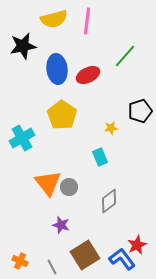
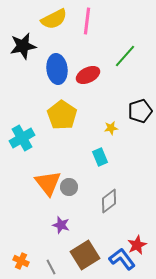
yellow semicircle: rotated 12 degrees counterclockwise
orange cross: moved 1 px right
gray line: moved 1 px left
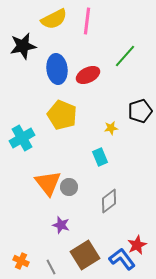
yellow pentagon: rotated 12 degrees counterclockwise
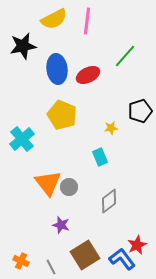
cyan cross: moved 1 px down; rotated 10 degrees counterclockwise
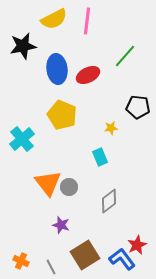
black pentagon: moved 2 px left, 4 px up; rotated 25 degrees clockwise
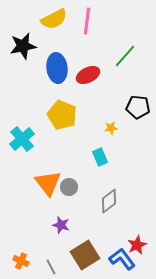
blue ellipse: moved 1 px up
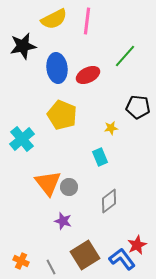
purple star: moved 2 px right, 4 px up
